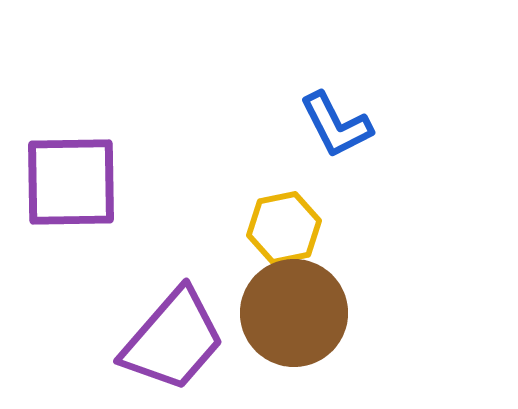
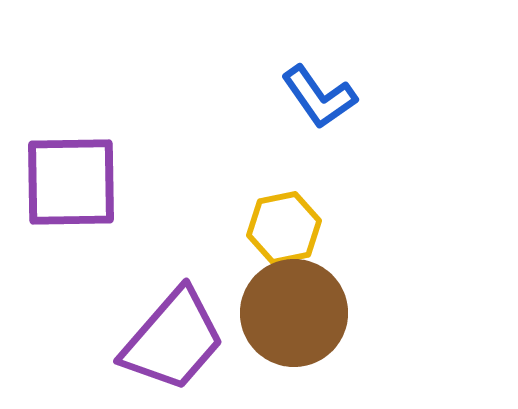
blue L-shape: moved 17 px left, 28 px up; rotated 8 degrees counterclockwise
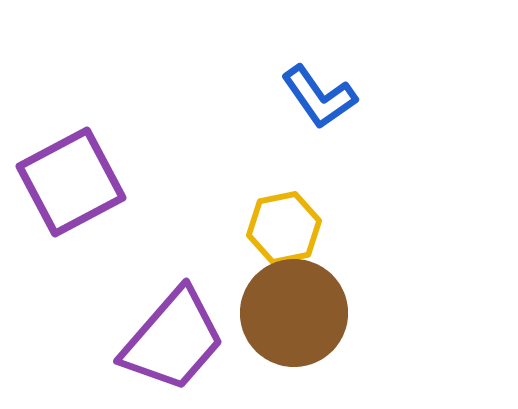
purple square: rotated 27 degrees counterclockwise
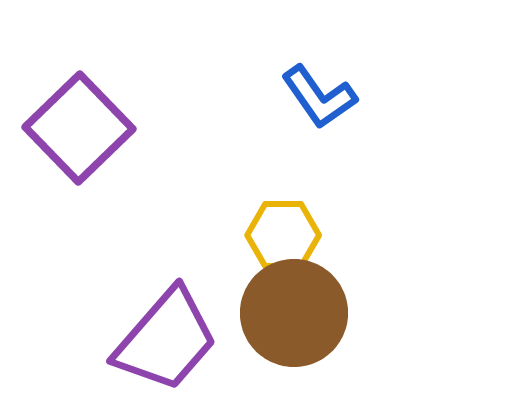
purple square: moved 8 px right, 54 px up; rotated 16 degrees counterclockwise
yellow hexagon: moved 1 px left, 7 px down; rotated 12 degrees clockwise
purple trapezoid: moved 7 px left
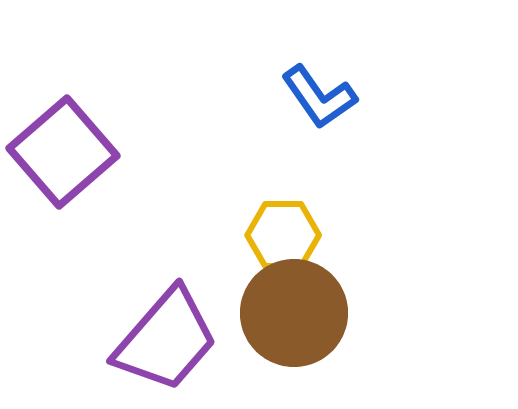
purple square: moved 16 px left, 24 px down; rotated 3 degrees clockwise
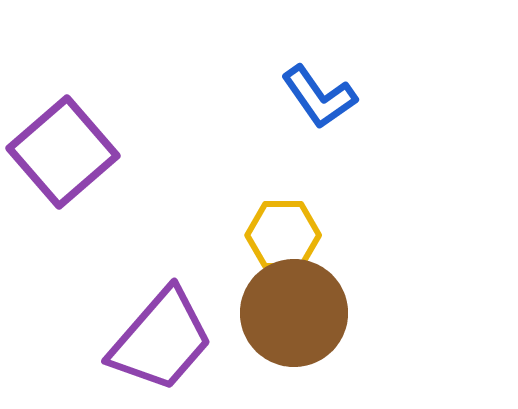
purple trapezoid: moved 5 px left
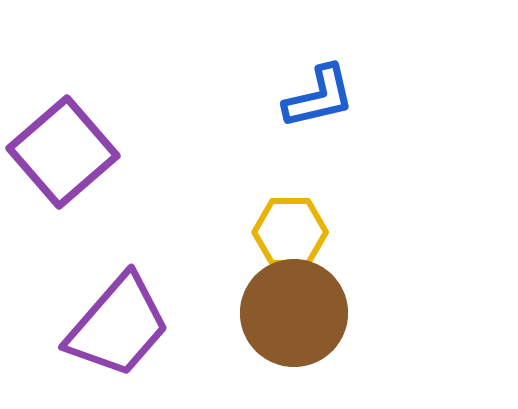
blue L-shape: rotated 68 degrees counterclockwise
yellow hexagon: moved 7 px right, 3 px up
purple trapezoid: moved 43 px left, 14 px up
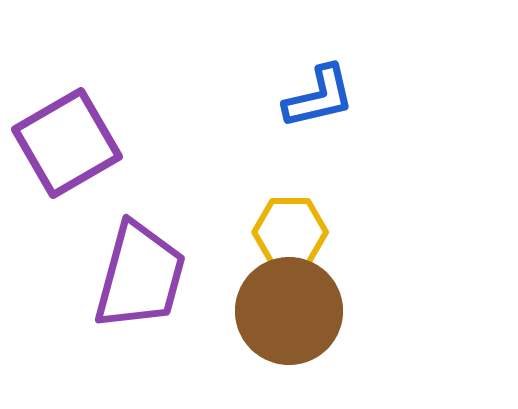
purple square: moved 4 px right, 9 px up; rotated 11 degrees clockwise
brown circle: moved 5 px left, 2 px up
purple trapezoid: moved 22 px right, 50 px up; rotated 26 degrees counterclockwise
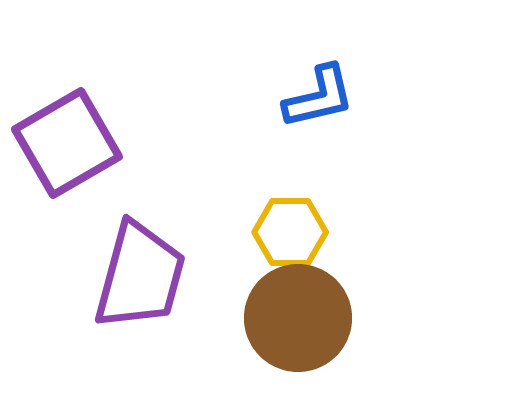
brown circle: moved 9 px right, 7 px down
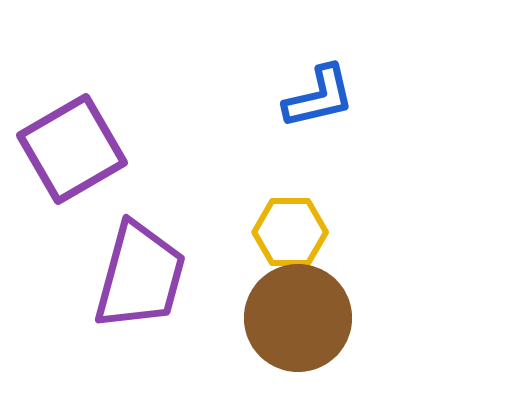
purple square: moved 5 px right, 6 px down
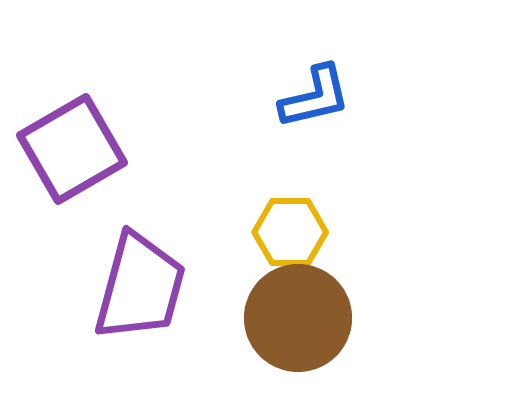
blue L-shape: moved 4 px left
purple trapezoid: moved 11 px down
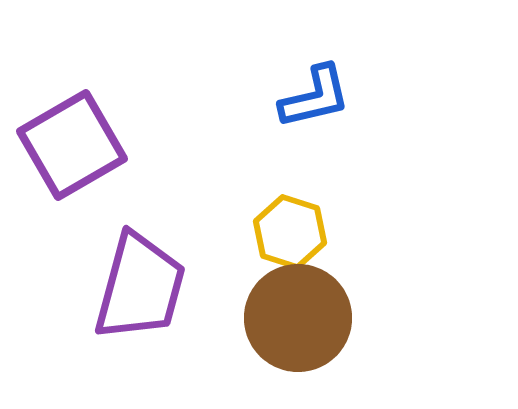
purple square: moved 4 px up
yellow hexagon: rotated 18 degrees clockwise
